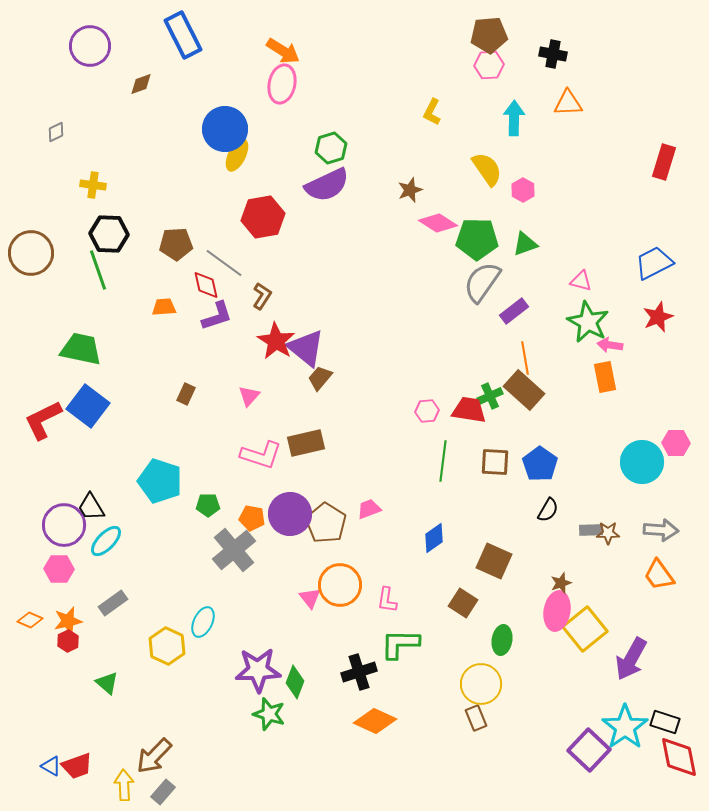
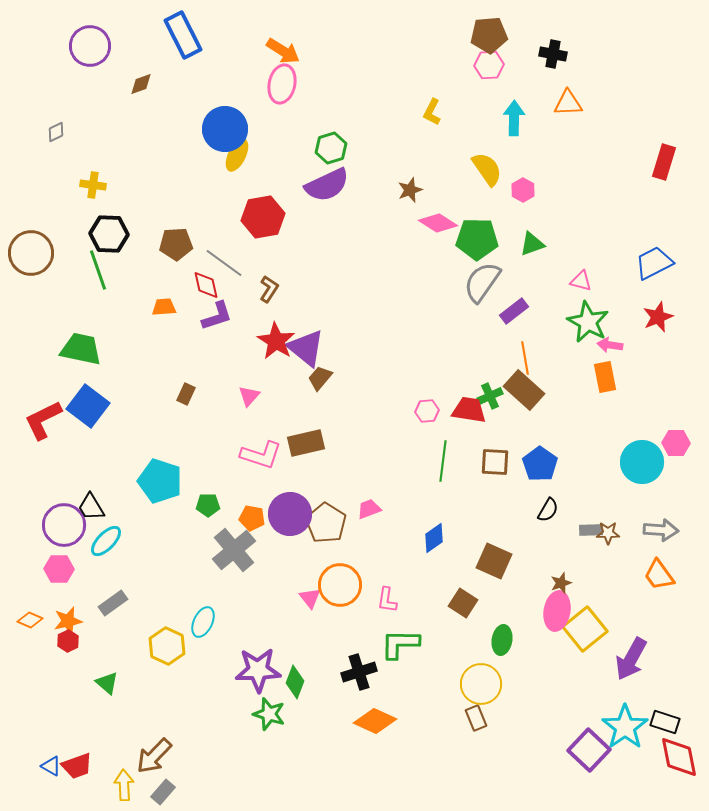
green triangle at (525, 244): moved 7 px right
brown L-shape at (262, 296): moved 7 px right, 7 px up
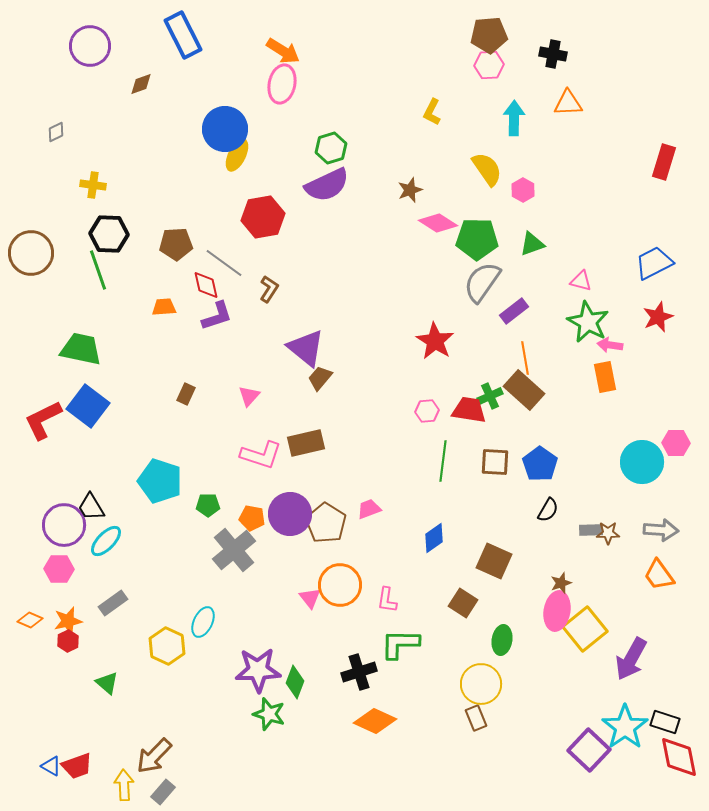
red star at (276, 341): moved 159 px right
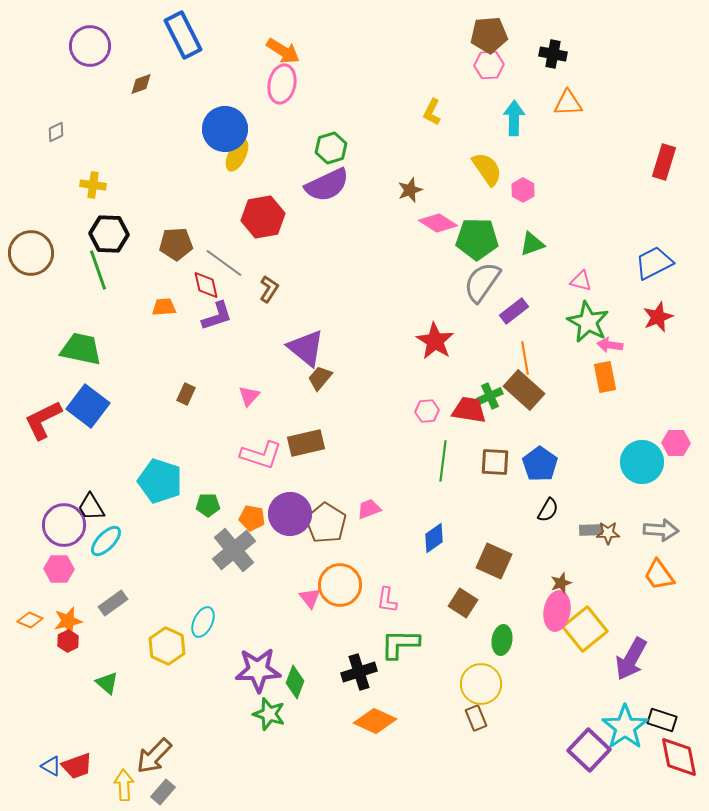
black rectangle at (665, 722): moved 3 px left, 2 px up
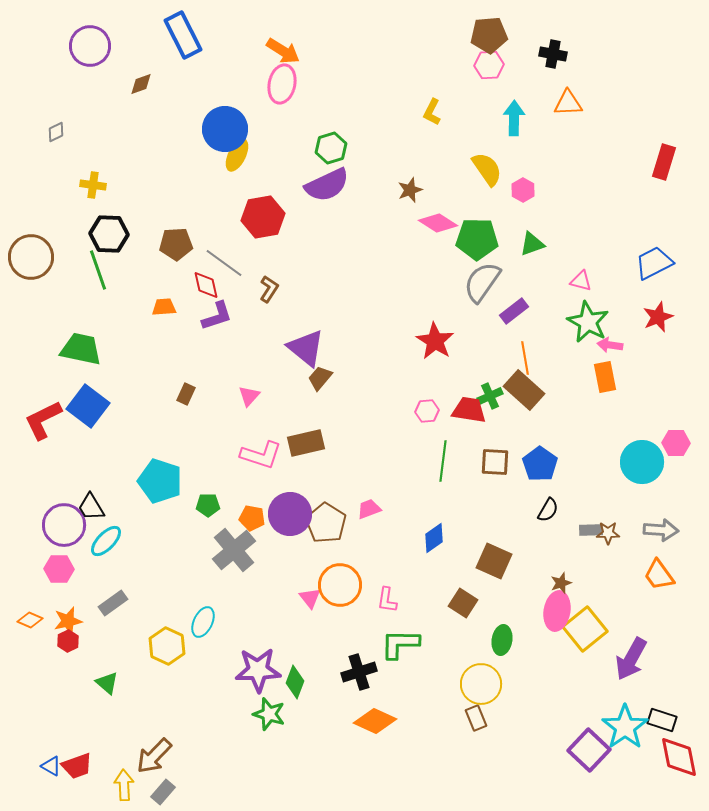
brown circle at (31, 253): moved 4 px down
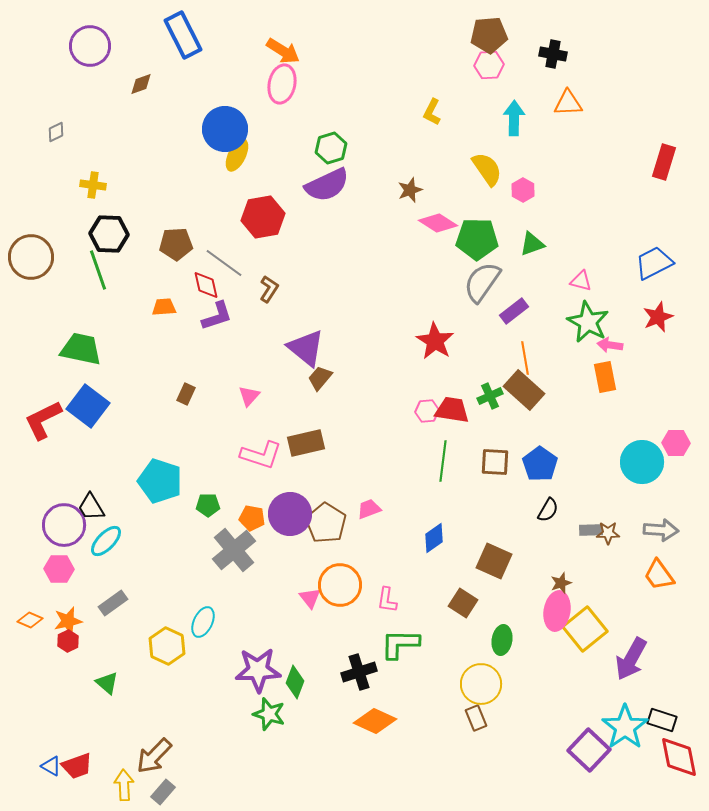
red trapezoid at (469, 410): moved 17 px left
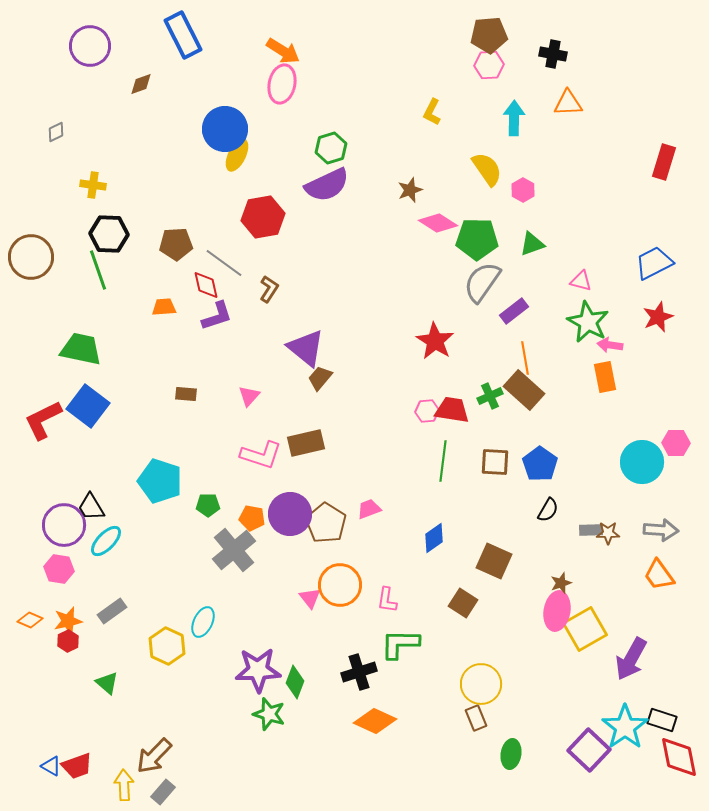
brown rectangle at (186, 394): rotated 70 degrees clockwise
pink hexagon at (59, 569): rotated 8 degrees clockwise
gray rectangle at (113, 603): moved 1 px left, 8 px down
yellow square at (585, 629): rotated 9 degrees clockwise
green ellipse at (502, 640): moved 9 px right, 114 px down
